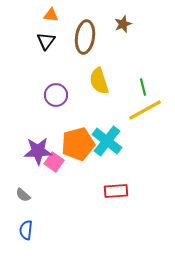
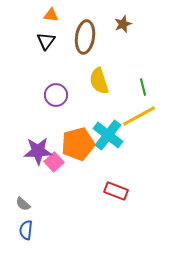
yellow line: moved 6 px left, 6 px down
cyan cross: moved 1 px right, 6 px up
pink square: rotated 12 degrees clockwise
red rectangle: rotated 25 degrees clockwise
gray semicircle: moved 9 px down
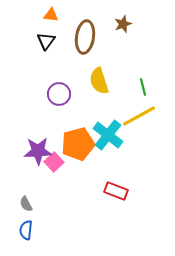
purple circle: moved 3 px right, 1 px up
gray semicircle: moved 3 px right; rotated 21 degrees clockwise
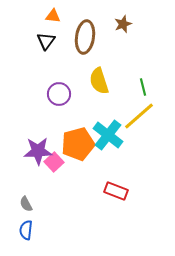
orange triangle: moved 2 px right, 1 px down
yellow line: rotated 12 degrees counterclockwise
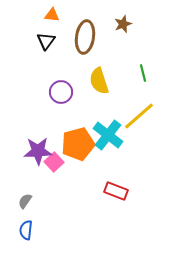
orange triangle: moved 1 px left, 1 px up
green line: moved 14 px up
purple circle: moved 2 px right, 2 px up
gray semicircle: moved 1 px left, 3 px up; rotated 63 degrees clockwise
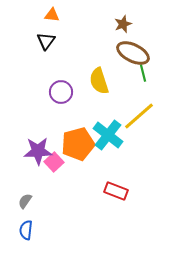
brown ellipse: moved 48 px right, 16 px down; rotated 72 degrees counterclockwise
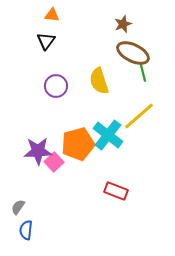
purple circle: moved 5 px left, 6 px up
gray semicircle: moved 7 px left, 6 px down
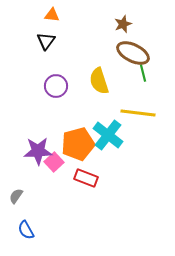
yellow line: moved 1 px left, 3 px up; rotated 48 degrees clockwise
red rectangle: moved 30 px left, 13 px up
gray semicircle: moved 2 px left, 11 px up
blue semicircle: rotated 36 degrees counterclockwise
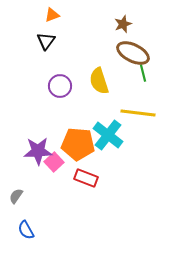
orange triangle: rotated 28 degrees counterclockwise
purple circle: moved 4 px right
orange pentagon: rotated 20 degrees clockwise
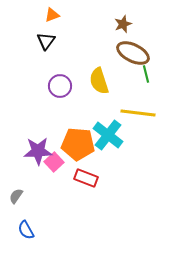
green line: moved 3 px right, 1 px down
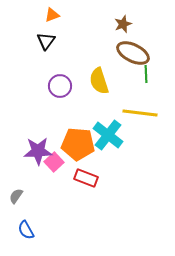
green line: rotated 12 degrees clockwise
yellow line: moved 2 px right
